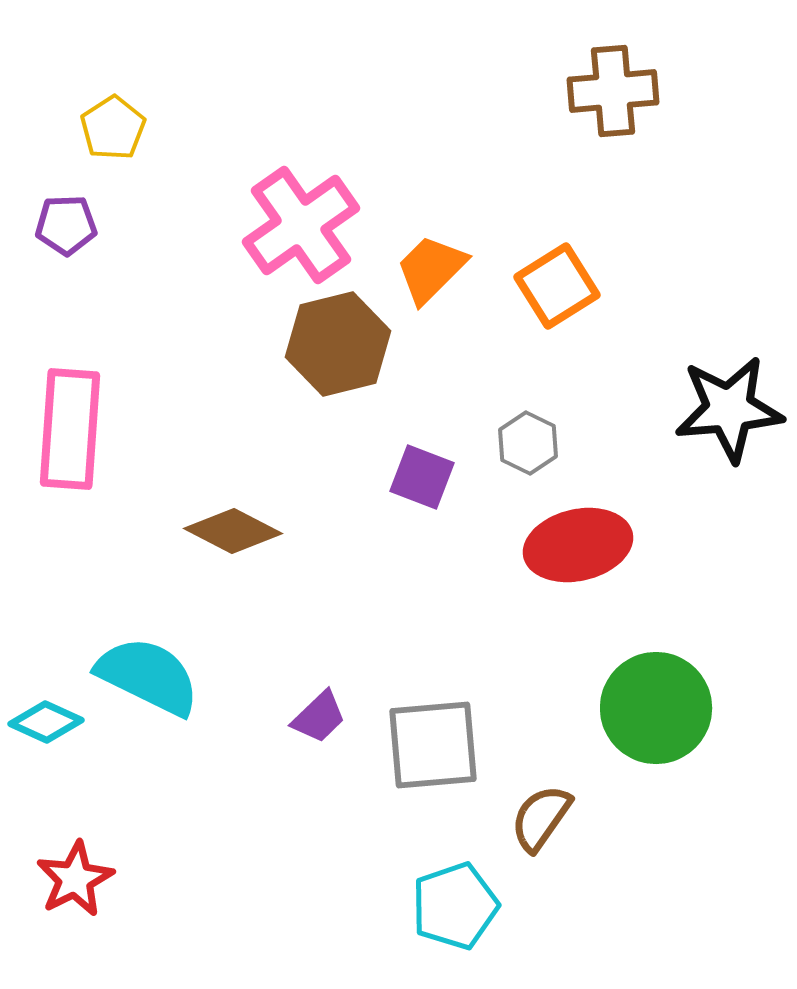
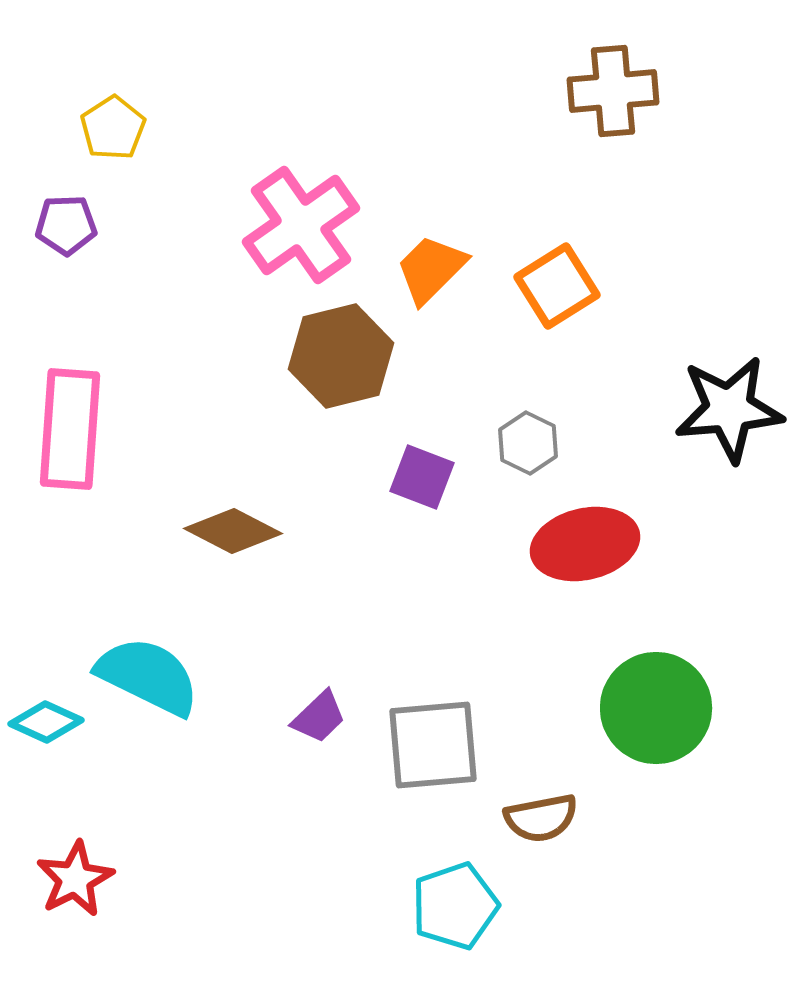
brown hexagon: moved 3 px right, 12 px down
red ellipse: moved 7 px right, 1 px up
brown semicircle: rotated 136 degrees counterclockwise
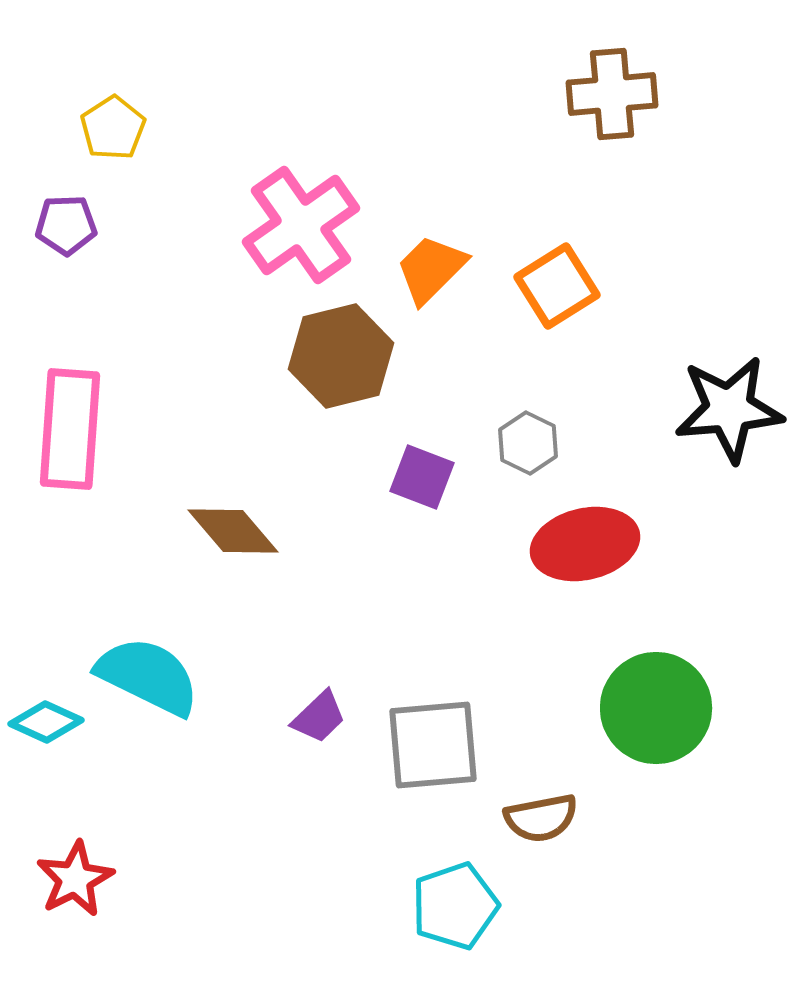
brown cross: moved 1 px left, 3 px down
brown diamond: rotated 22 degrees clockwise
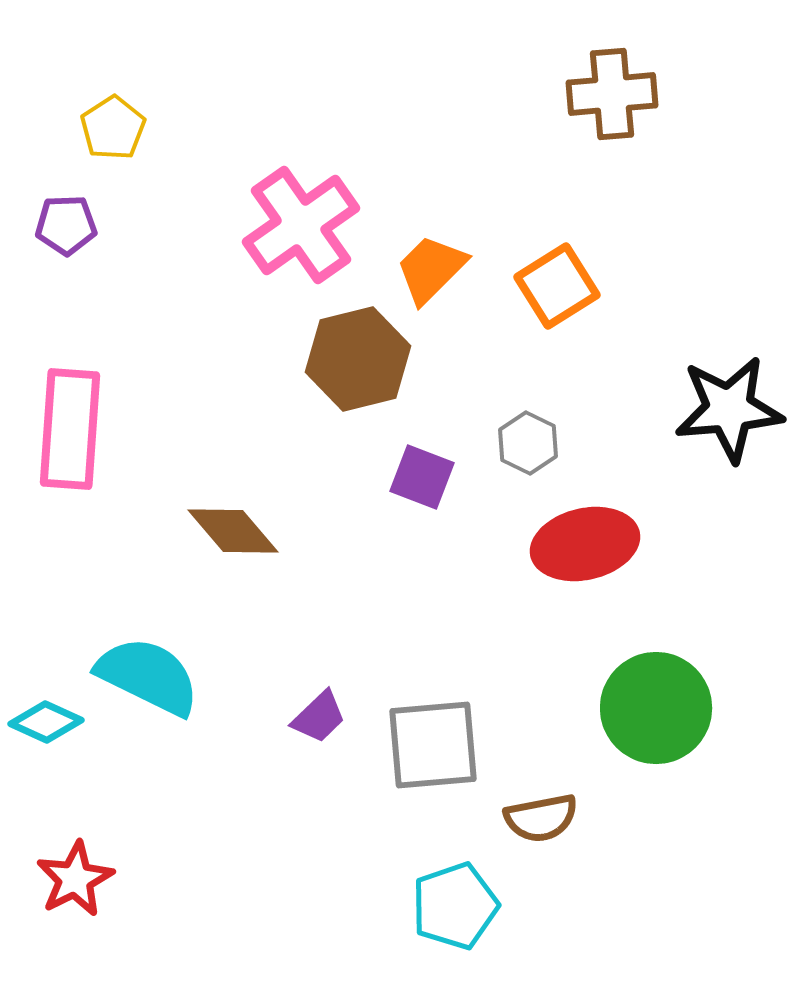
brown hexagon: moved 17 px right, 3 px down
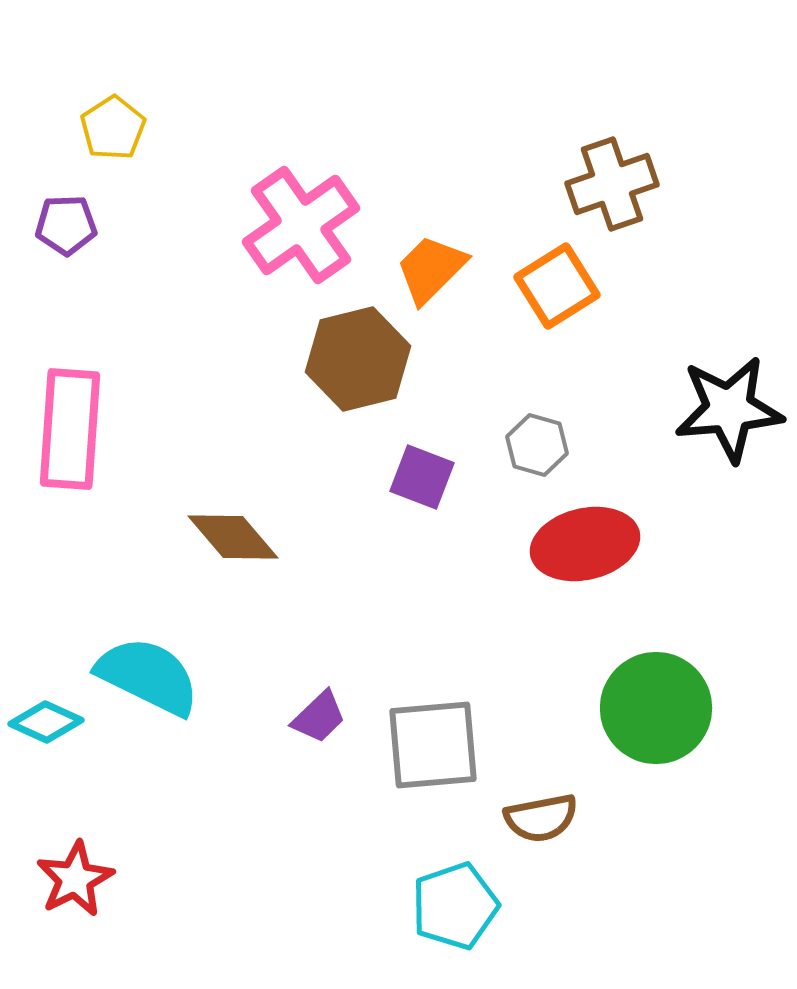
brown cross: moved 90 px down; rotated 14 degrees counterclockwise
gray hexagon: moved 9 px right, 2 px down; rotated 10 degrees counterclockwise
brown diamond: moved 6 px down
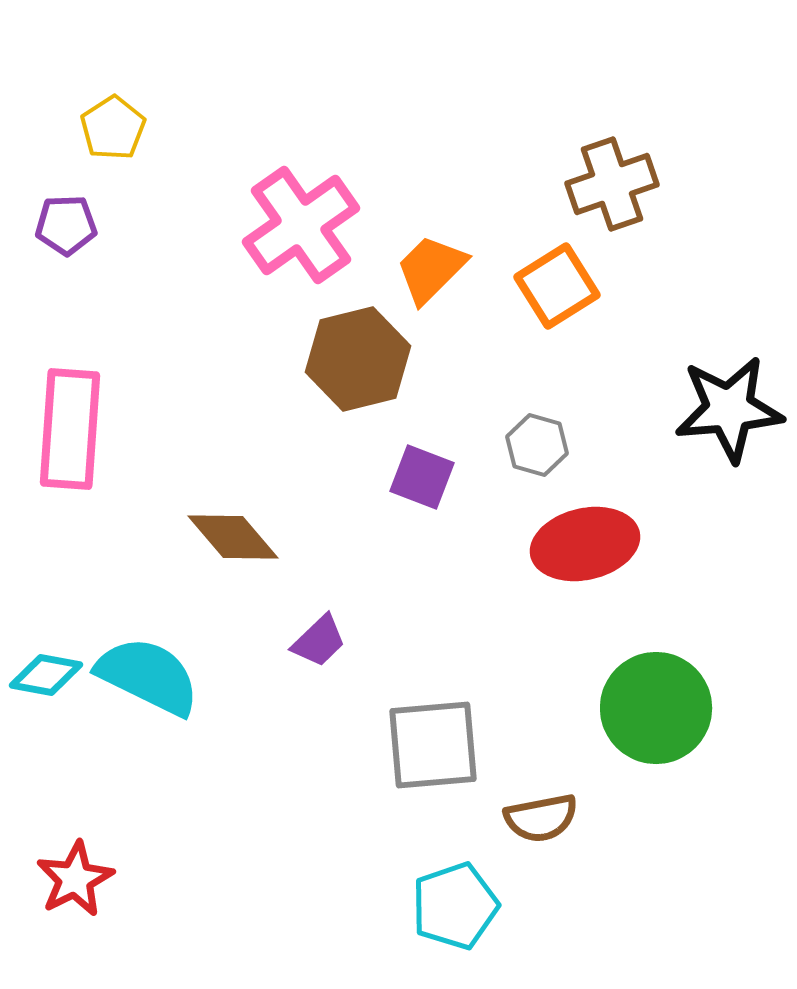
purple trapezoid: moved 76 px up
cyan diamond: moved 47 px up; rotated 14 degrees counterclockwise
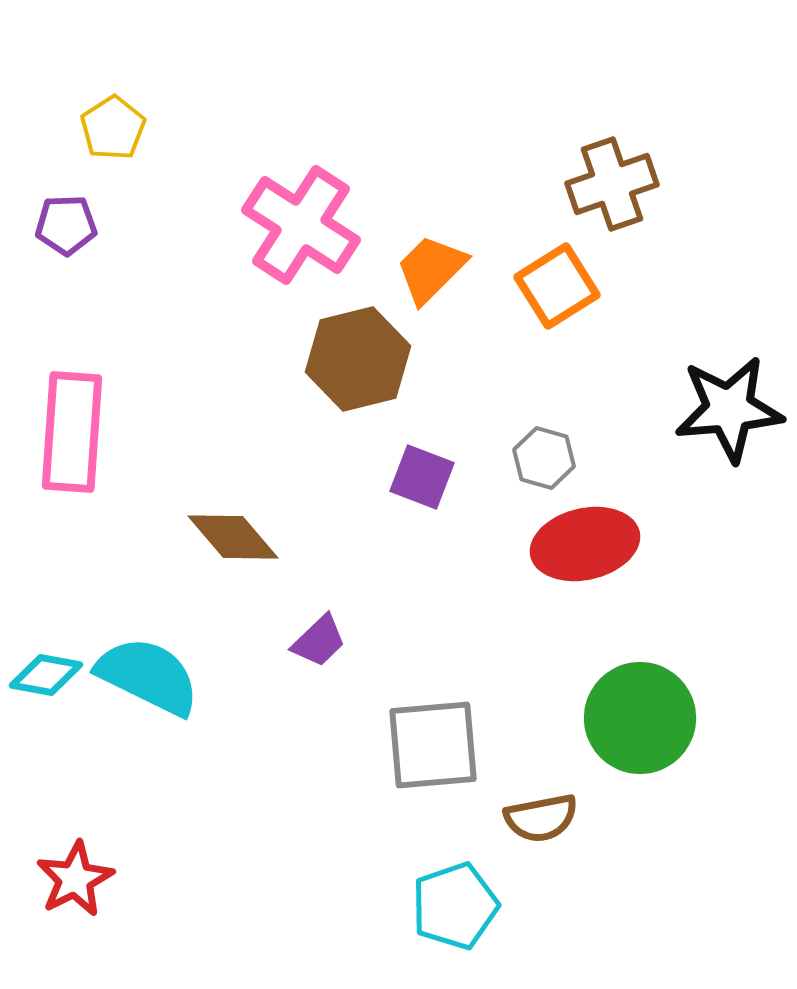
pink cross: rotated 22 degrees counterclockwise
pink rectangle: moved 2 px right, 3 px down
gray hexagon: moved 7 px right, 13 px down
green circle: moved 16 px left, 10 px down
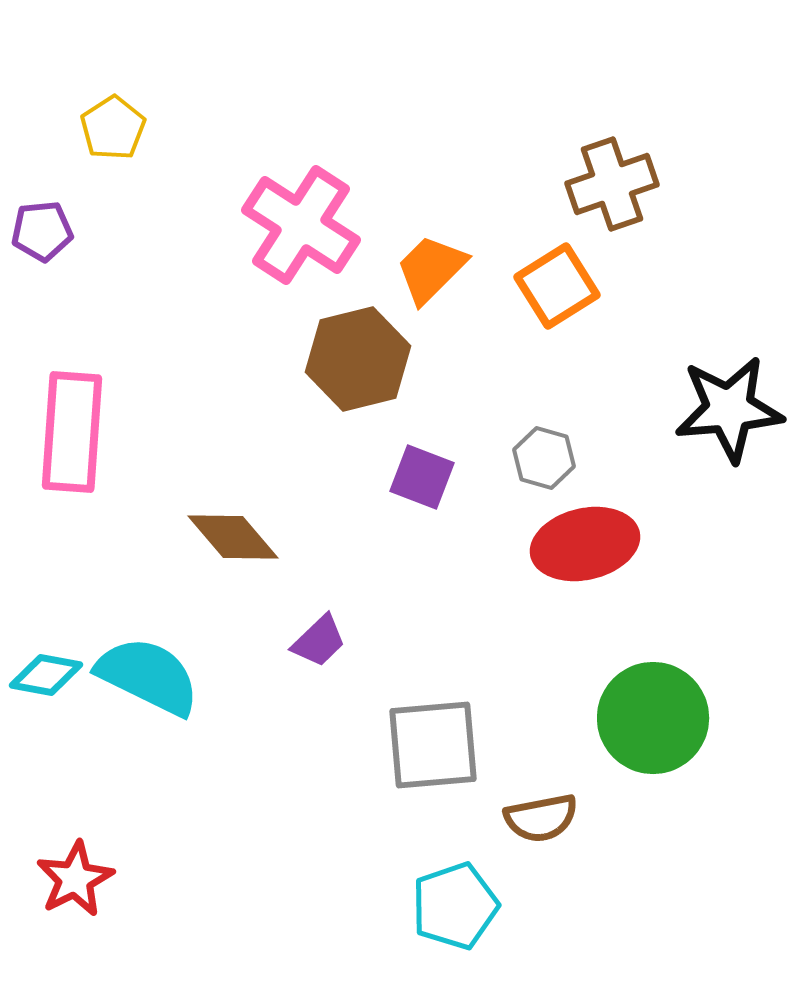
purple pentagon: moved 24 px left, 6 px down; rotated 4 degrees counterclockwise
green circle: moved 13 px right
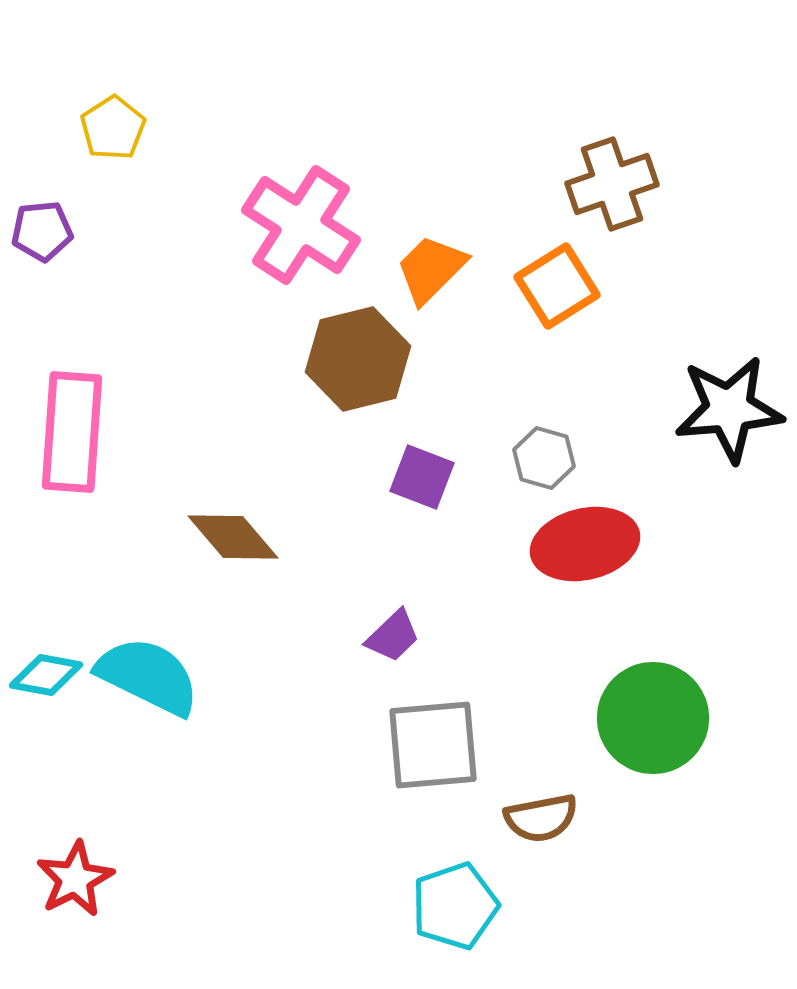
purple trapezoid: moved 74 px right, 5 px up
